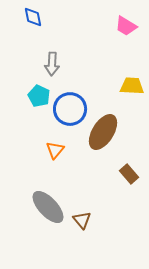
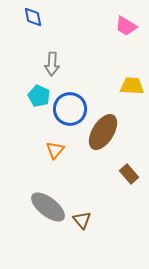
gray ellipse: rotated 9 degrees counterclockwise
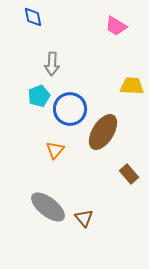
pink trapezoid: moved 10 px left
cyan pentagon: rotated 25 degrees clockwise
brown triangle: moved 2 px right, 2 px up
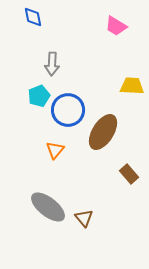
blue circle: moved 2 px left, 1 px down
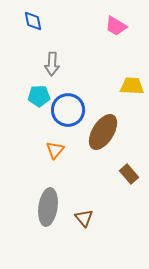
blue diamond: moved 4 px down
cyan pentagon: rotated 20 degrees clockwise
gray ellipse: rotated 60 degrees clockwise
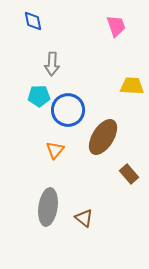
pink trapezoid: rotated 140 degrees counterclockwise
brown ellipse: moved 5 px down
brown triangle: rotated 12 degrees counterclockwise
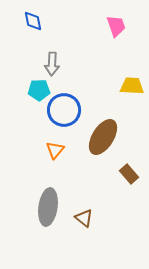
cyan pentagon: moved 6 px up
blue circle: moved 4 px left
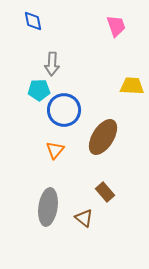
brown rectangle: moved 24 px left, 18 px down
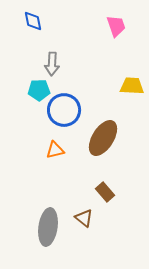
brown ellipse: moved 1 px down
orange triangle: rotated 36 degrees clockwise
gray ellipse: moved 20 px down
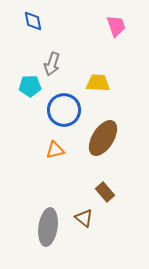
gray arrow: rotated 15 degrees clockwise
yellow trapezoid: moved 34 px left, 3 px up
cyan pentagon: moved 9 px left, 4 px up
